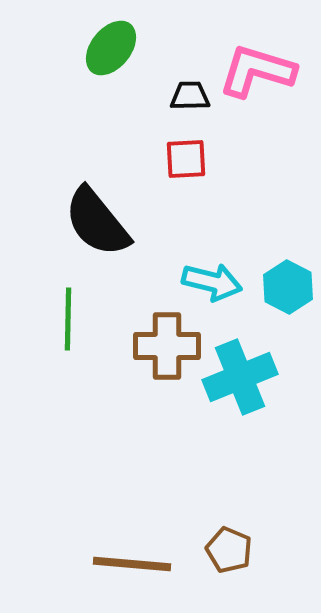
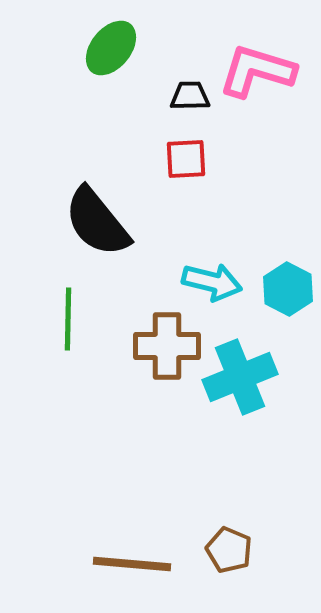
cyan hexagon: moved 2 px down
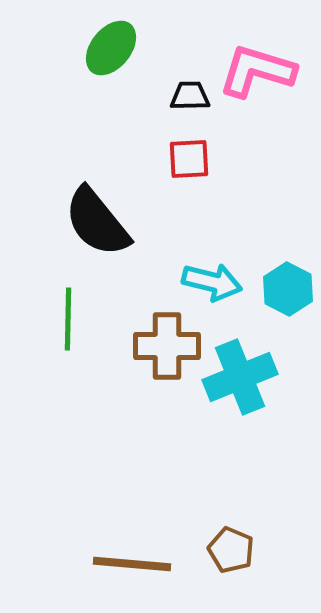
red square: moved 3 px right
brown pentagon: moved 2 px right
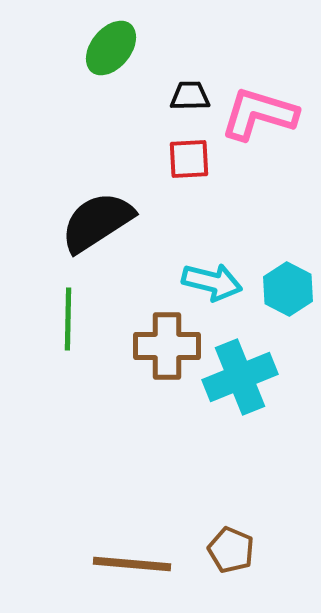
pink L-shape: moved 2 px right, 43 px down
black semicircle: rotated 96 degrees clockwise
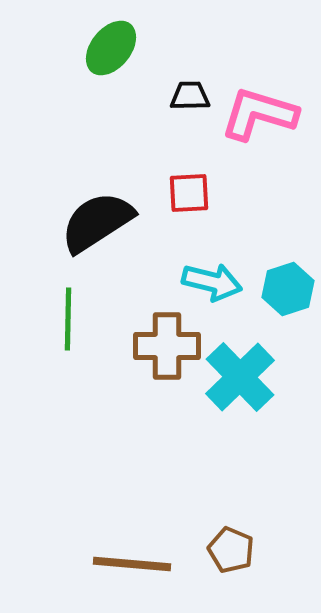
red square: moved 34 px down
cyan hexagon: rotated 15 degrees clockwise
cyan cross: rotated 22 degrees counterclockwise
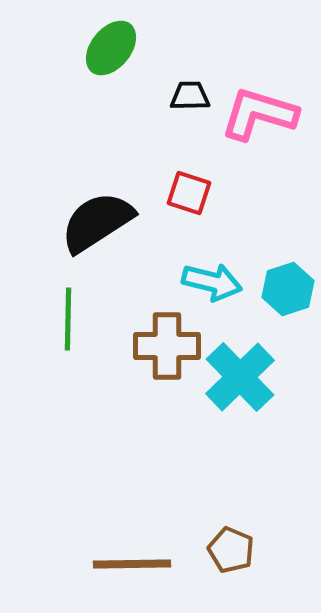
red square: rotated 21 degrees clockwise
brown line: rotated 6 degrees counterclockwise
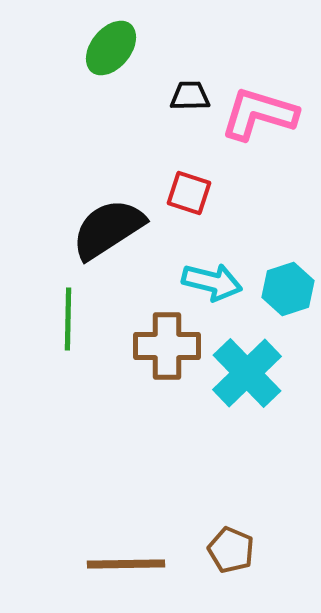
black semicircle: moved 11 px right, 7 px down
cyan cross: moved 7 px right, 4 px up
brown line: moved 6 px left
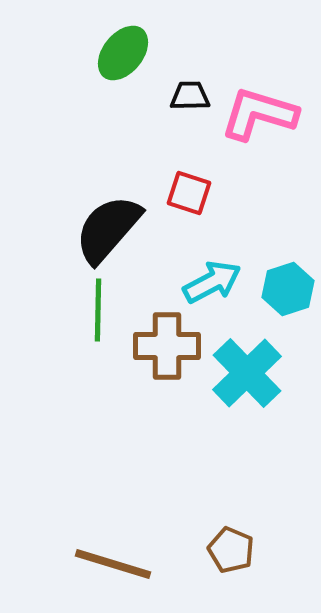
green ellipse: moved 12 px right, 5 px down
black semicircle: rotated 16 degrees counterclockwise
cyan arrow: rotated 42 degrees counterclockwise
green line: moved 30 px right, 9 px up
brown line: moved 13 px left; rotated 18 degrees clockwise
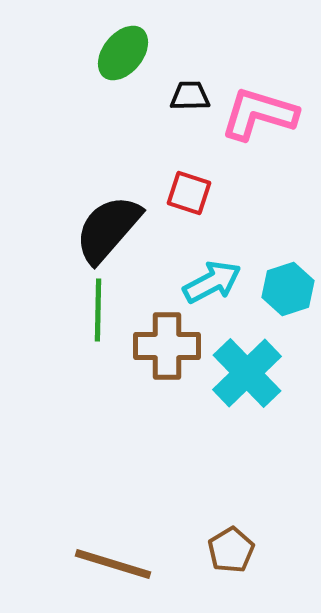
brown pentagon: rotated 18 degrees clockwise
